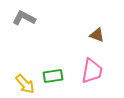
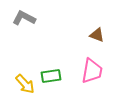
green rectangle: moved 2 px left
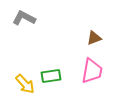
brown triangle: moved 3 px left, 3 px down; rotated 42 degrees counterclockwise
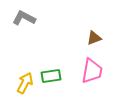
yellow arrow: moved 1 px up; rotated 110 degrees counterclockwise
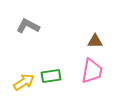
gray L-shape: moved 4 px right, 8 px down
brown triangle: moved 1 px right, 3 px down; rotated 21 degrees clockwise
yellow arrow: moved 1 px left, 1 px up; rotated 30 degrees clockwise
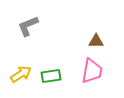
gray L-shape: rotated 50 degrees counterclockwise
brown triangle: moved 1 px right
yellow arrow: moved 3 px left, 8 px up
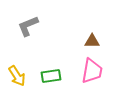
brown triangle: moved 4 px left
yellow arrow: moved 4 px left, 2 px down; rotated 90 degrees clockwise
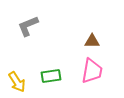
yellow arrow: moved 6 px down
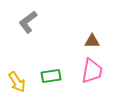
gray L-shape: moved 4 px up; rotated 15 degrees counterclockwise
